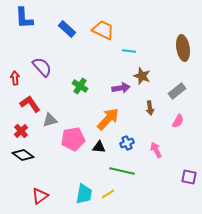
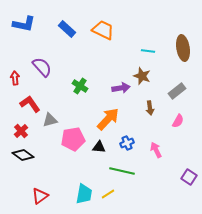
blue L-shape: moved 6 px down; rotated 75 degrees counterclockwise
cyan line: moved 19 px right
purple square: rotated 21 degrees clockwise
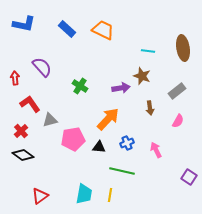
yellow line: moved 2 px right, 1 px down; rotated 48 degrees counterclockwise
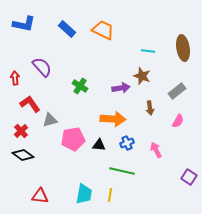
orange arrow: moved 5 px right; rotated 50 degrees clockwise
black triangle: moved 2 px up
red triangle: rotated 42 degrees clockwise
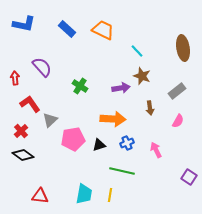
cyan line: moved 11 px left; rotated 40 degrees clockwise
gray triangle: rotated 28 degrees counterclockwise
black triangle: rotated 24 degrees counterclockwise
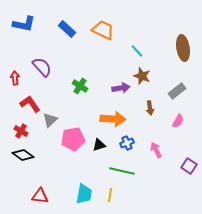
red cross: rotated 16 degrees counterclockwise
purple square: moved 11 px up
